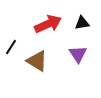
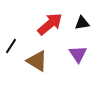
red arrow: moved 2 px right; rotated 16 degrees counterclockwise
black line: moved 1 px up
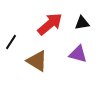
black line: moved 4 px up
purple triangle: rotated 42 degrees counterclockwise
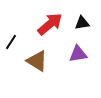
purple triangle: rotated 24 degrees counterclockwise
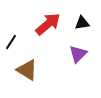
red arrow: moved 2 px left
purple triangle: rotated 36 degrees counterclockwise
brown triangle: moved 10 px left, 9 px down
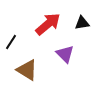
purple triangle: moved 13 px left; rotated 30 degrees counterclockwise
